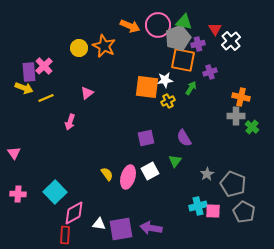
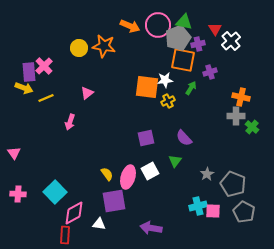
orange star at (104, 46): rotated 15 degrees counterclockwise
purple semicircle at (184, 138): rotated 12 degrees counterclockwise
purple square at (121, 229): moved 7 px left, 28 px up
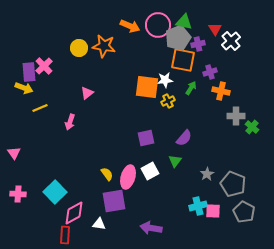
orange cross at (241, 97): moved 20 px left, 6 px up
yellow line at (46, 98): moved 6 px left, 10 px down
purple semicircle at (184, 138): rotated 96 degrees counterclockwise
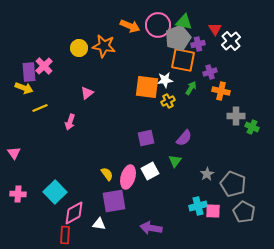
green cross at (252, 127): rotated 16 degrees counterclockwise
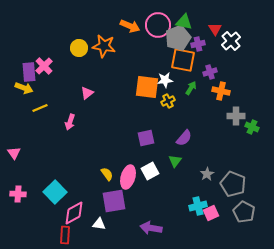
pink square at (213, 211): moved 2 px left, 2 px down; rotated 28 degrees counterclockwise
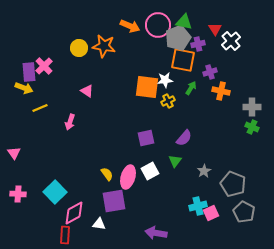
pink triangle at (87, 93): moved 2 px up; rotated 48 degrees counterclockwise
gray cross at (236, 116): moved 16 px right, 9 px up
gray star at (207, 174): moved 3 px left, 3 px up
purple arrow at (151, 228): moved 5 px right, 5 px down
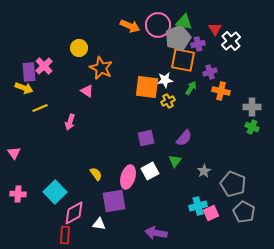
orange star at (104, 46): moved 3 px left, 22 px down; rotated 15 degrees clockwise
yellow semicircle at (107, 174): moved 11 px left
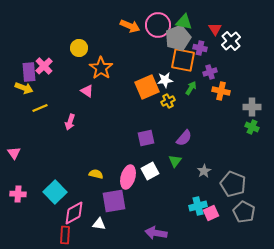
purple cross at (198, 44): moved 2 px right, 4 px down; rotated 24 degrees clockwise
orange star at (101, 68): rotated 10 degrees clockwise
orange square at (147, 87): rotated 30 degrees counterclockwise
yellow semicircle at (96, 174): rotated 40 degrees counterclockwise
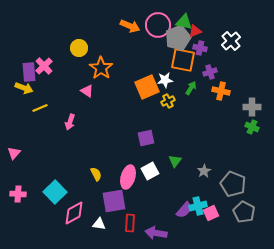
red triangle at (215, 29): moved 20 px left, 2 px down; rotated 40 degrees clockwise
purple semicircle at (184, 138): moved 72 px down
pink triangle at (14, 153): rotated 16 degrees clockwise
yellow semicircle at (96, 174): rotated 48 degrees clockwise
red rectangle at (65, 235): moved 65 px right, 12 px up
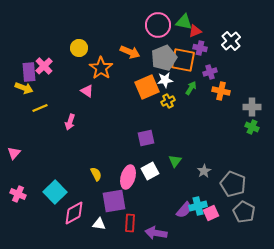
orange arrow at (130, 26): moved 26 px down
gray pentagon at (178, 38): moved 14 px left, 20 px down
pink cross at (18, 194): rotated 21 degrees clockwise
